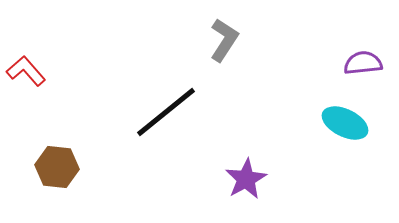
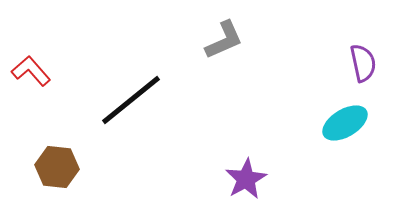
gray L-shape: rotated 33 degrees clockwise
purple semicircle: rotated 84 degrees clockwise
red L-shape: moved 5 px right
black line: moved 35 px left, 12 px up
cyan ellipse: rotated 57 degrees counterclockwise
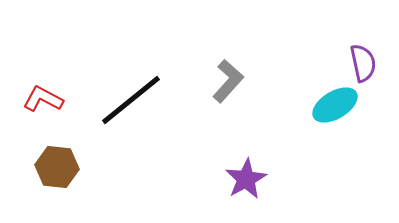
gray L-shape: moved 4 px right, 41 px down; rotated 24 degrees counterclockwise
red L-shape: moved 12 px right, 28 px down; rotated 21 degrees counterclockwise
cyan ellipse: moved 10 px left, 18 px up
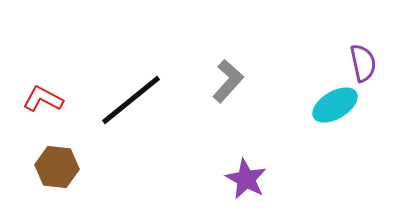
purple star: rotated 15 degrees counterclockwise
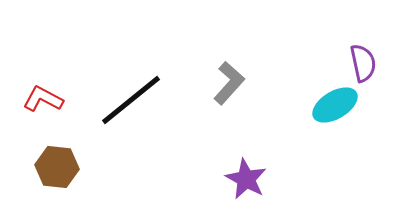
gray L-shape: moved 1 px right, 2 px down
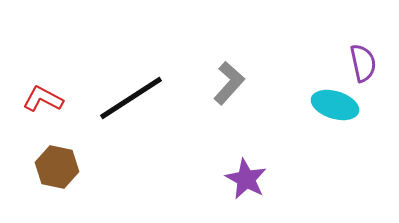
black line: moved 2 px up; rotated 6 degrees clockwise
cyan ellipse: rotated 48 degrees clockwise
brown hexagon: rotated 6 degrees clockwise
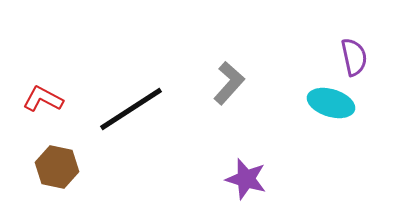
purple semicircle: moved 9 px left, 6 px up
black line: moved 11 px down
cyan ellipse: moved 4 px left, 2 px up
purple star: rotated 12 degrees counterclockwise
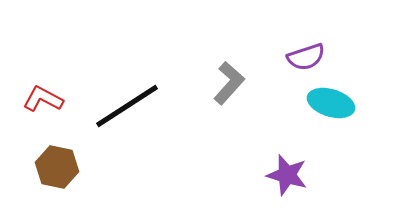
purple semicircle: moved 48 px left; rotated 84 degrees clockwise
black line: moved 4 px left, 3 px up
purple star: moved 41 px right, 4 px up
